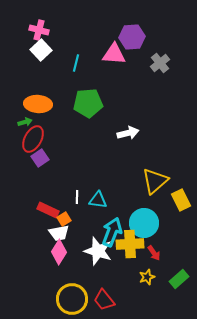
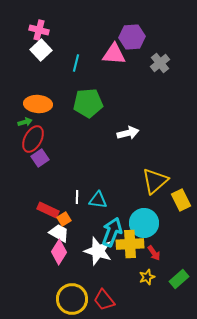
white trapezoid: rotated 140 degrees counterclockwise
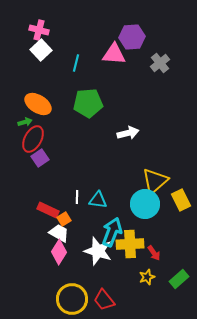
orange ellipse: rotated 28 degrees clockwise
cyan circle: moved 1 px right, 19 px up
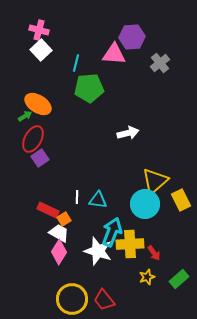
green pentagon: moved 1 px right, 15 px up
green arrow: moved 6 px up; rotated 16 degrees counterclockwise
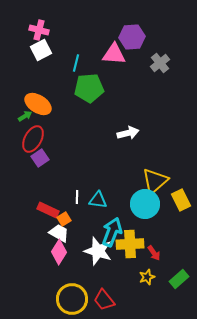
white square: rotated 15 degrees clockwise
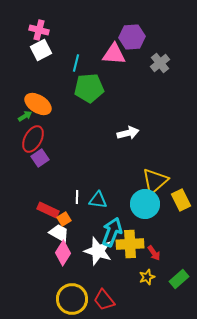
pink diamond: moved 4 px right, 1 px down
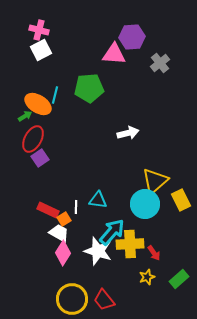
cyan line: moved 21 px left, 32 px down
white line: moved 1 px left, 10 px down
cyan arrow: rotated 20 degrees clockwise
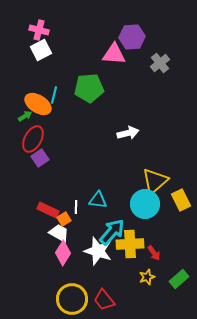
cyan line: moved 1 px left
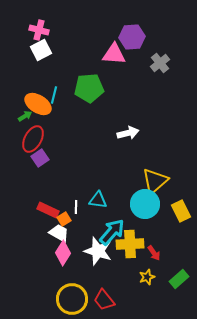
yellow rectangle: moved 11 px down
